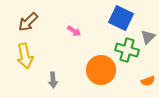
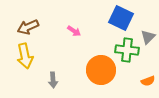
brown arrow: moved 5 px down; rotated 20 degrees clockwise
green cross: rotated 10 degrees counterclockwise
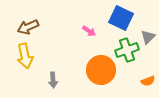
pink arrow: moved 15 px right
green cross: rotated 25 degrees counterclockwise
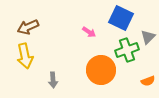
pink arrow: moved 1 px down
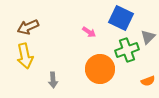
orange circle: moved 1 px left, 1 px up
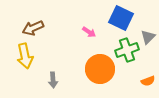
brown arrow: moved 5 px right, 1 px down
